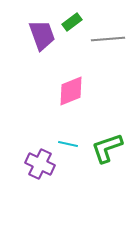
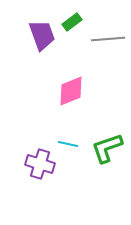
purple cross: rotated 8 degrees counterclockwise
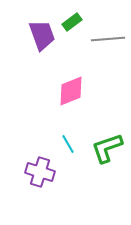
cyan line: rotated 48 degrees clockwise
purple cross: moved 8 px down
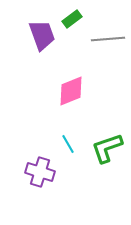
green rectangle: moved 3 px up
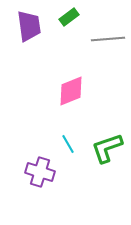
green rectangle: moved 3 px left, 2 px up
purple trapezoid: moved 13 px left, 9 px up; rotated 12 degrees clockwise
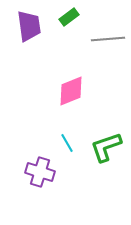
cyan line: moved 1 px left, 1 px up
green L-shape: moved 1 px left, 1 px up
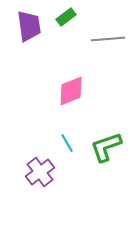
green rectangle: moved 3 px left
purple cross: rotated 36 degrees clockwise
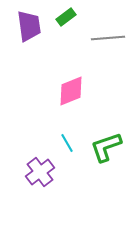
gray line: moved 1 px up
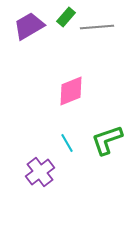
green rectangle: rotated 12 degrees counterclockwise
purple trapezoid: rotated 112 degrees counterclockwise
gray line: moved 11 px left, 11 px up
green L-shape: moved 1 px right, 7 px up
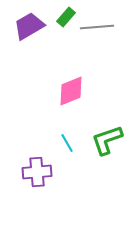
purple cross: moved 3 px left; rotated 32 degrees clockwise
